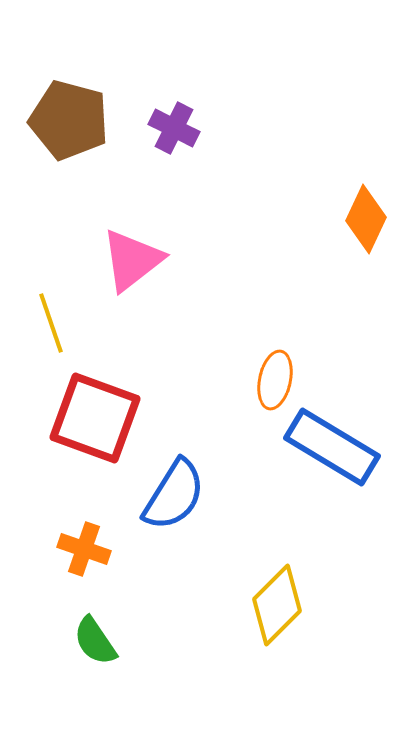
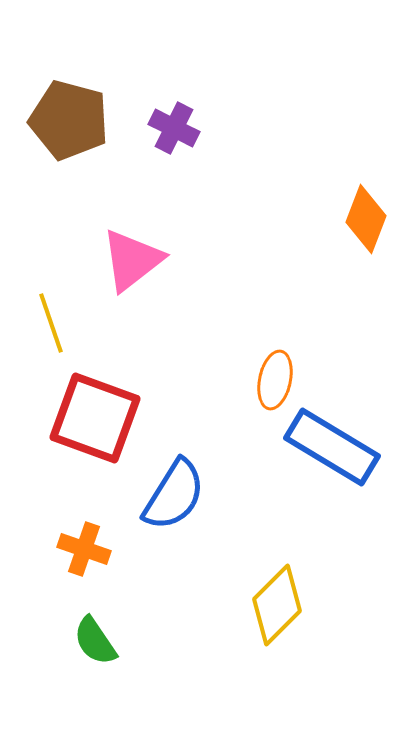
orange diamond: rotated 4 degrees counterclockwise
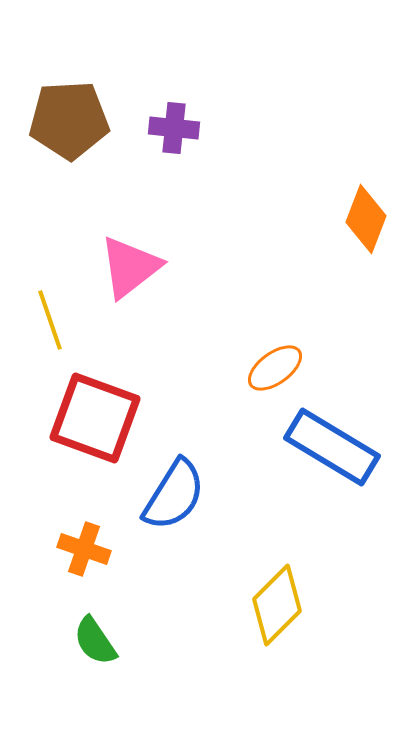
brown pentagon: rotated 18 degrees counterclockwise
purple cross: rotated 21 degrees counterclockwise
pink triangle: moved 2 px left, 7 px down
yellow line: moved 1 px left, 3 px up
orange ellipse: moved 12 px up; rotated 42 degrees clockwise
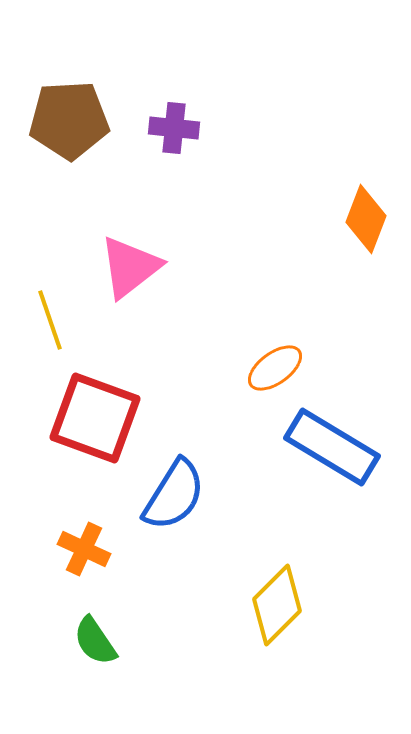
orange cross: rotated 6 degrees clockwise
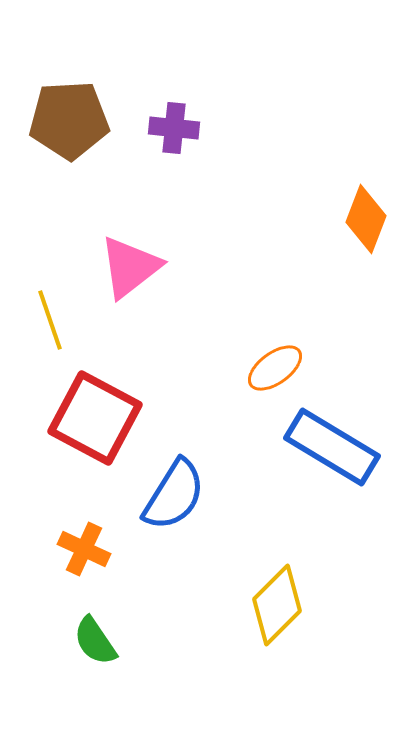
red square: rotated 8 degrees clockwise
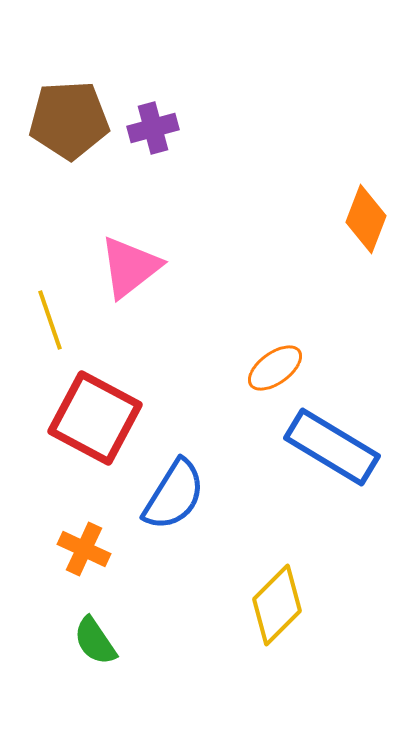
purple cross: moved 21 px left; rotated 21 degrees counterclockwise
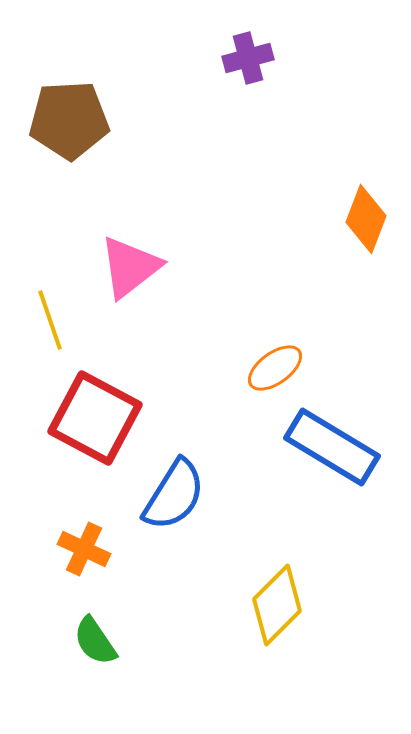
purple cross: moved 95 px right, 70 px up
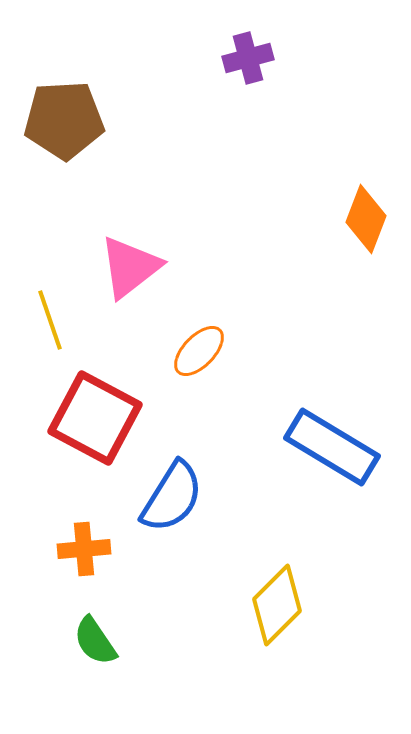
brown pentagon: moved 5 px left
orange ellipse: moved 76 px left, 17 px up; rotated 10 degrees counterclockwise
blue semicircle: moved 2 px left, 2 px down
orange cross: rotated 30 degrees counterclockwise
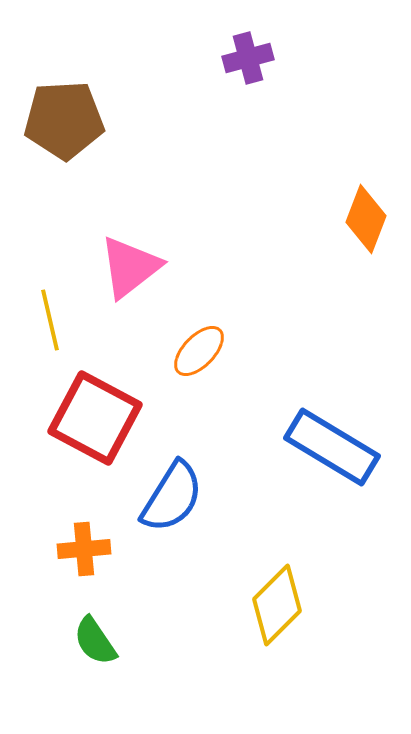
yellow line: rotated 6 degrees clockwise
